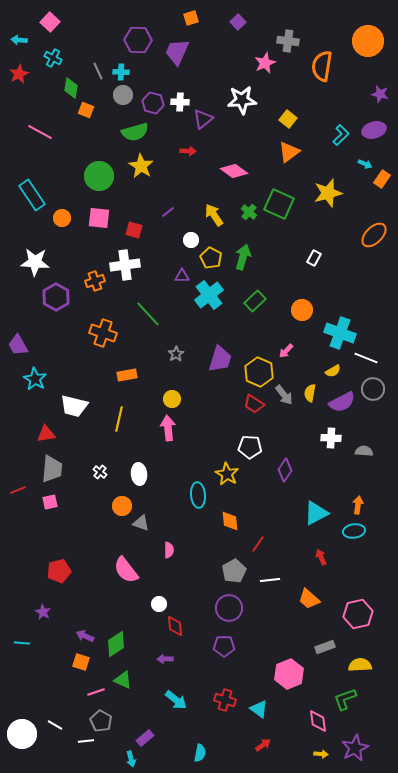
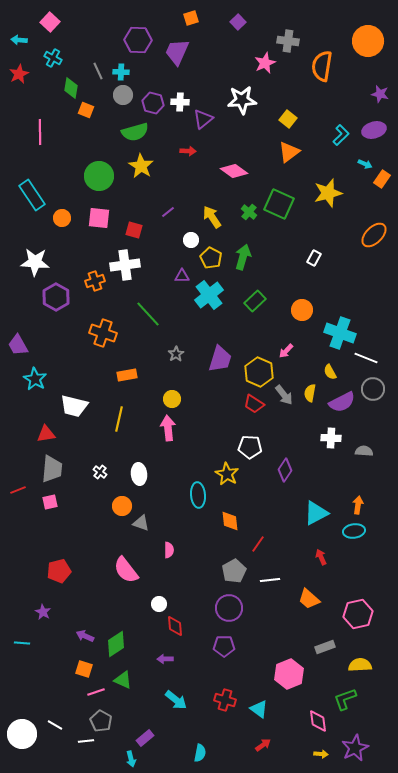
pink line at (40, 132): rotated 60 degrees clockwise
yellow arrow at (214, 215): moved 2 px left, 2 px down
yellow semicircle at (333, 371): moved 3 px left, 1 px down; rotated 91 degrees clockwise
orange square at (81, 662): moved 3 px right, 7 px down
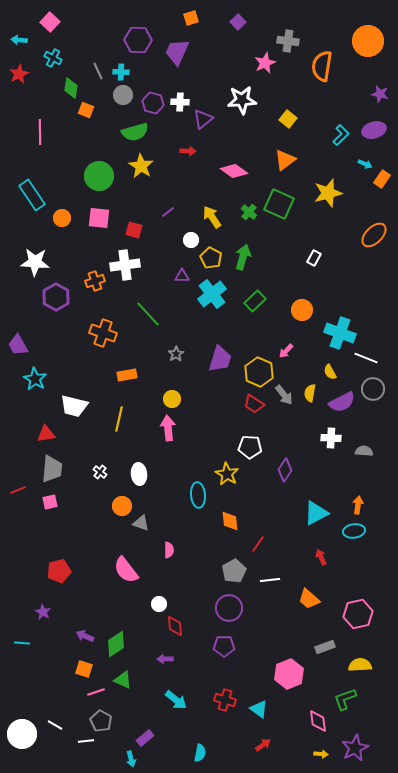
orange triangle at (289, 152): moved 4 px left, 8 px down
cyan cross at (209, 295): moved 3 px right, 1 px up
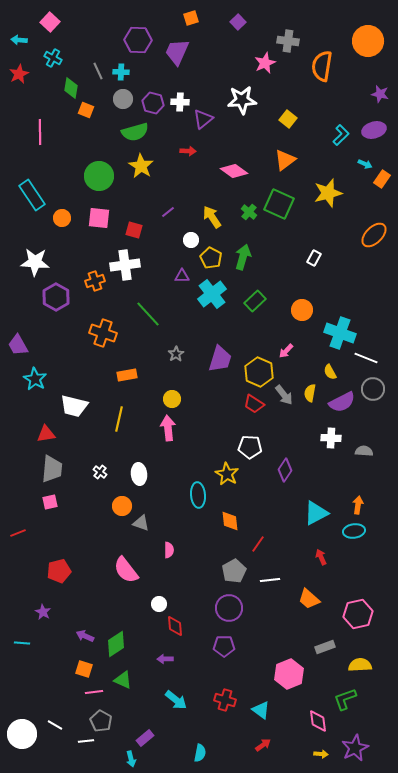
gray circle at (123, 95): moved 4 px down
red line at (18, 490): moved 43 px down
pink line at (96, 692): moved 2 px left; rotated 12 degrees clockwise
cyan triangle at (259, 709): moved 2 px right, 1 px down
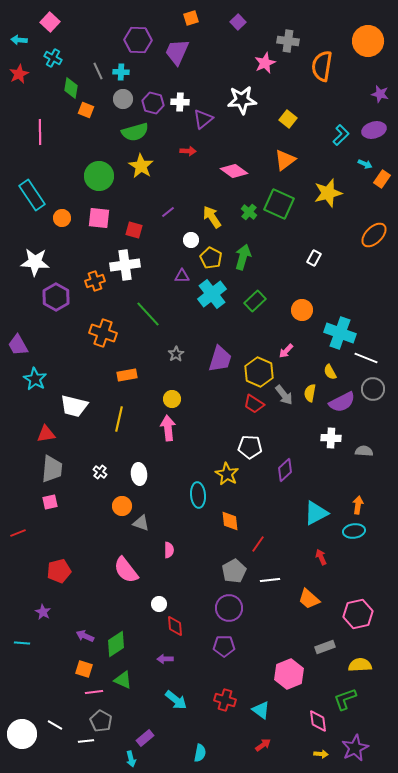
purple diamond at (285, 470): rotated 15 degrees clockwise
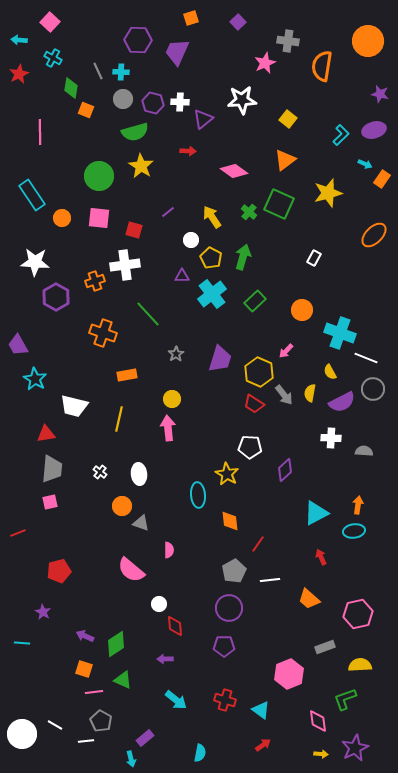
pink semicircle at (126, 570): moved 5 px right; rotated 12 degrees counterclockwise
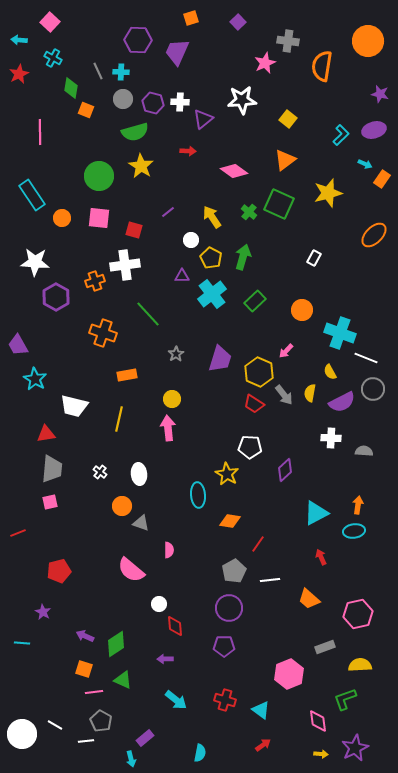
orange diamond at (230, 521): rotated 75 degrees counterclockwise
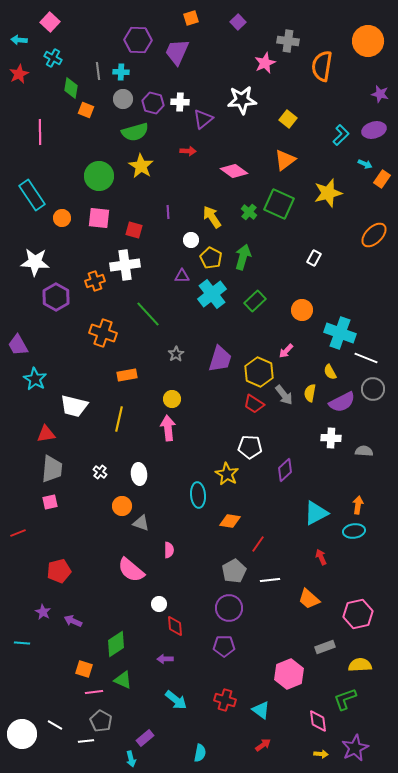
gray line at (98, 71): rotated 18 degrees clockwise
purple line at (168, 212): rotated 56 degrees counterclockwise
purple arrow at (85, 636): moved 12 px left, 15 px up
